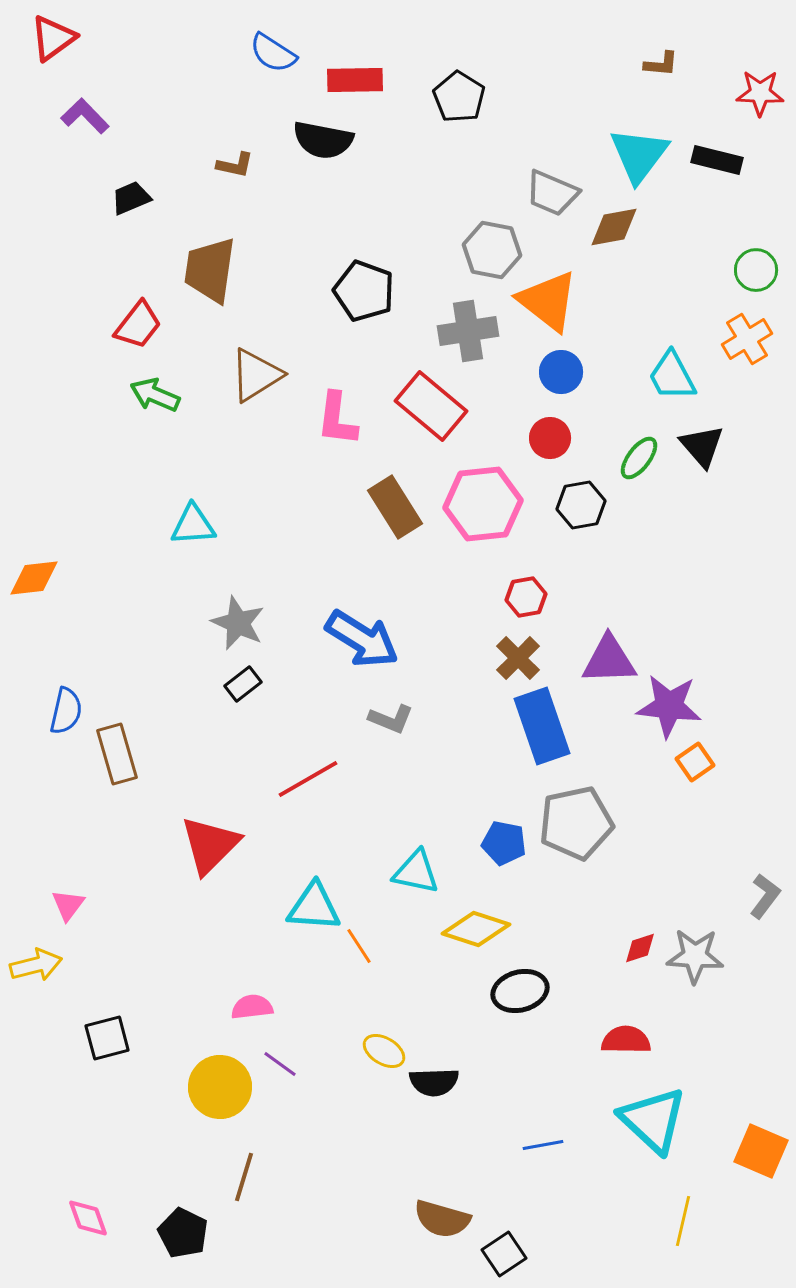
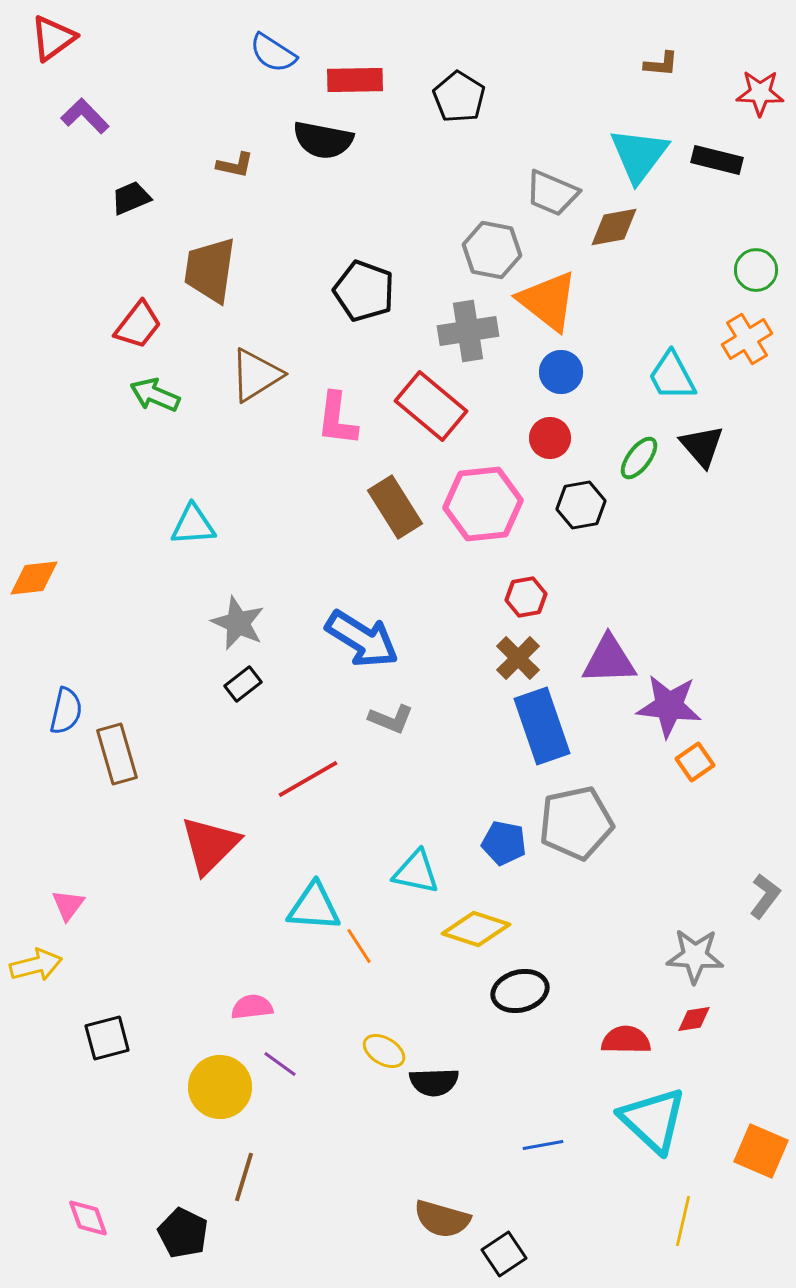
red diamond at (640, 948): moved 54 px right, 71 px down; rotated 9 degrees clockwise
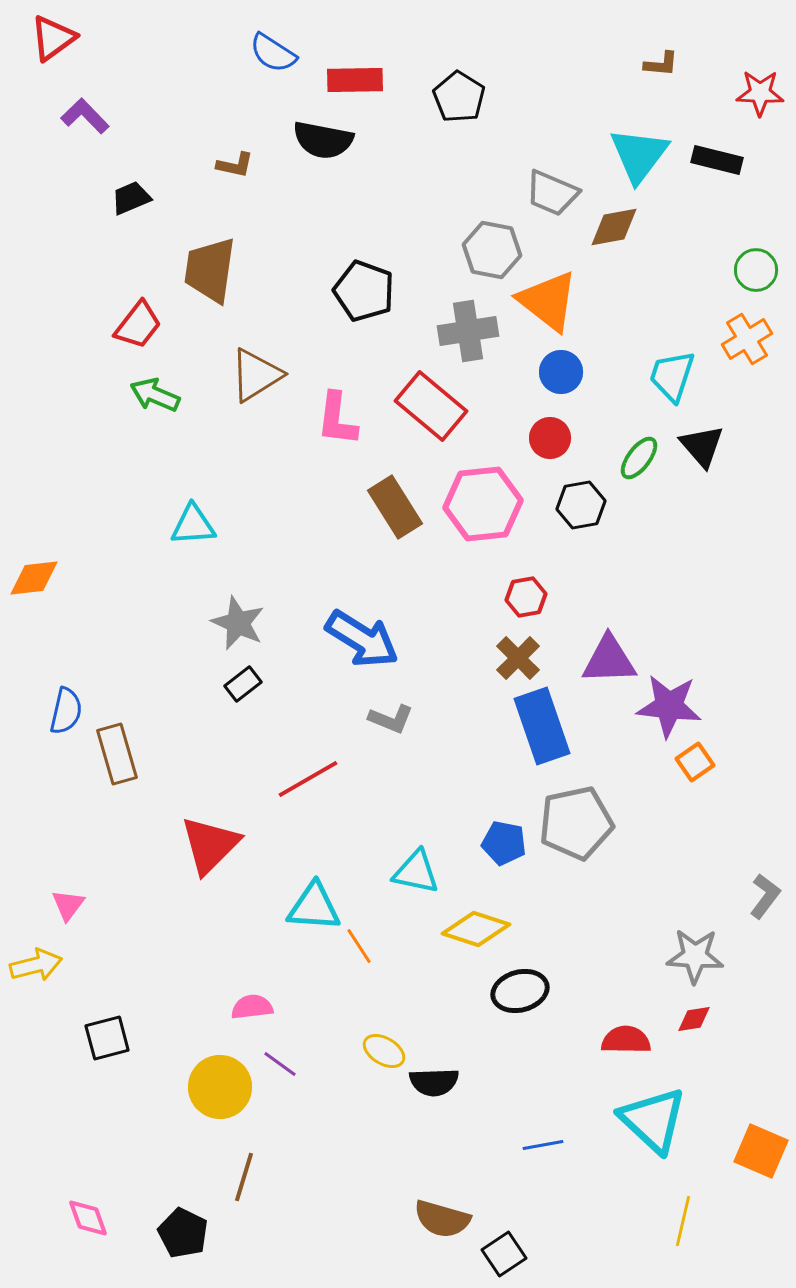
cyan trapezoid at (672, 376): rotated 46 degrees clockwise
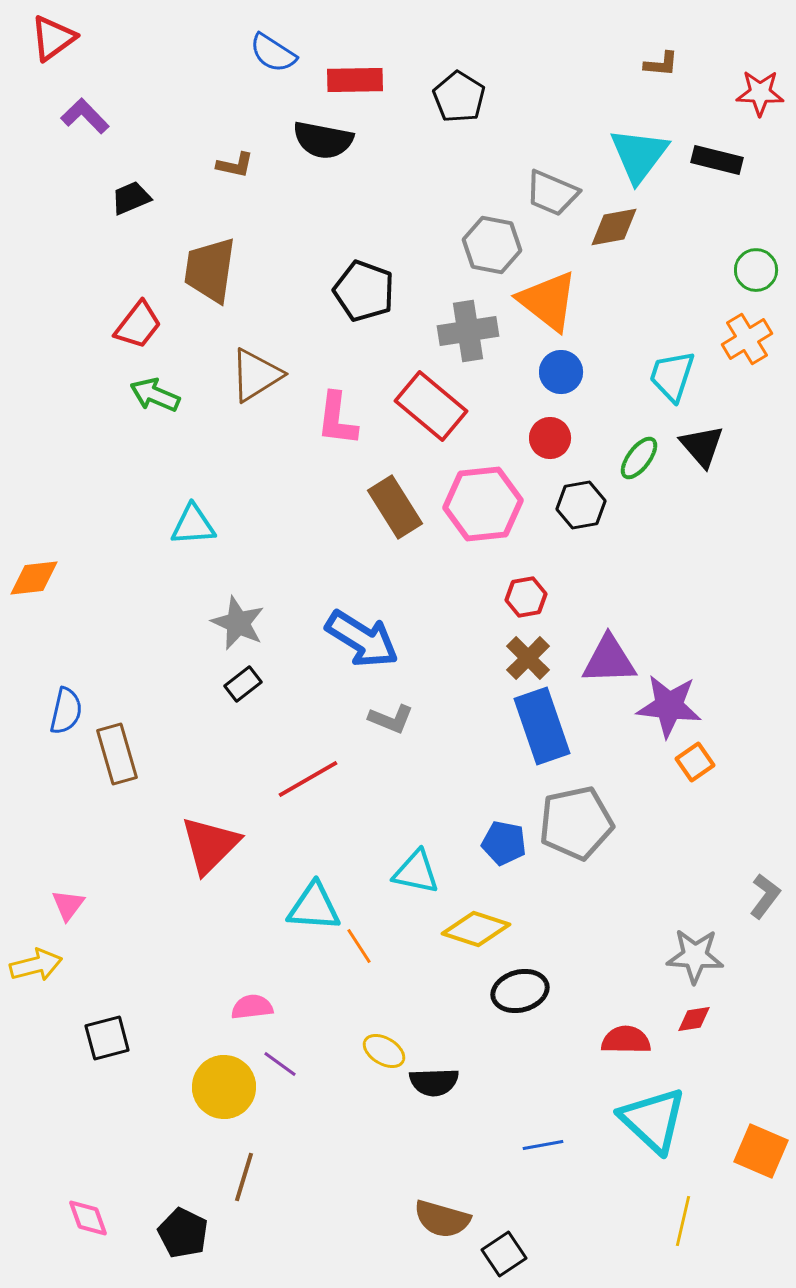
gray hexagon at (492, 250): moved 5 px up
brown cross at (518, 658): moved 10 px right
yellow circle at (220, 1087): moved 4 px right
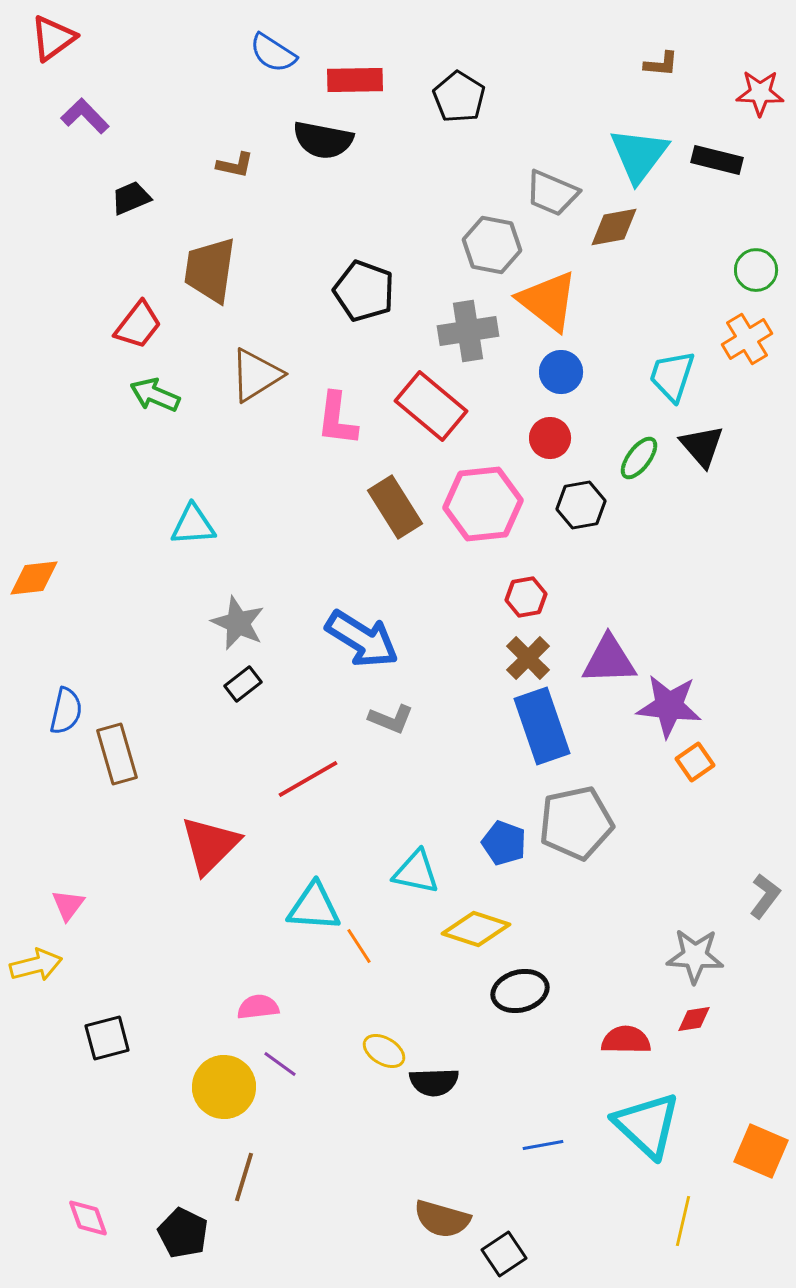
blue pentagon at (504, 843): rotated 9 degrees clockwise
pink semicircle at (252, 1007): moved 6 px right
cyan triangle at (653, 1120): moved 6 px left, 5 px down
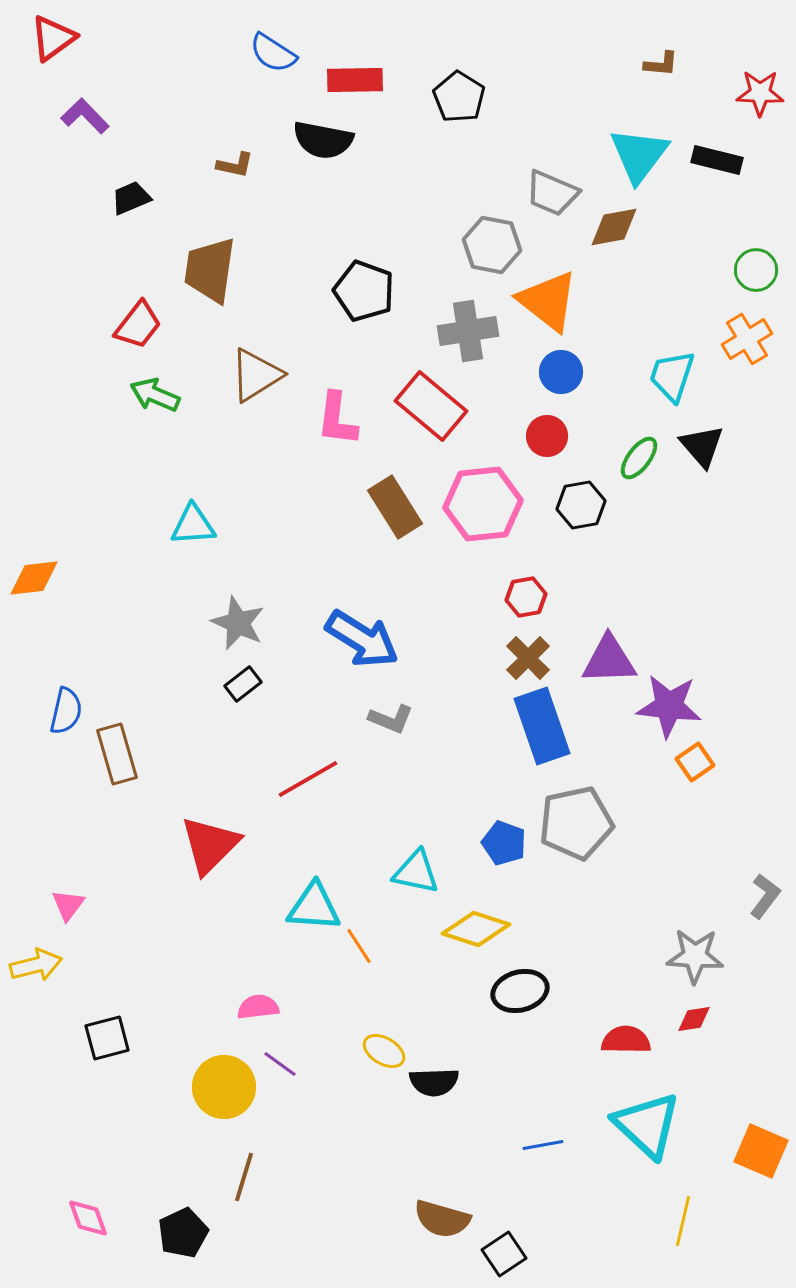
red circle at (550, 438): moved 3 px left, 2 px up
black pentagon at (183, 1233): rotated 21 degrees clockwise
